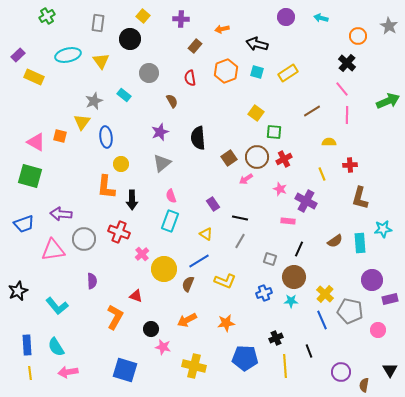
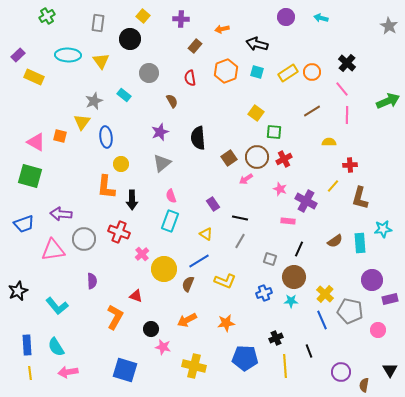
orange circle at (358, 36): moved 46 px left, 36 px down
cyan ellipse at (68, 55): rotated 15 degrees clockwise
yellow line at (322, 174): moved 11 px right, 12 px down; rotated 64 degrees clockwise
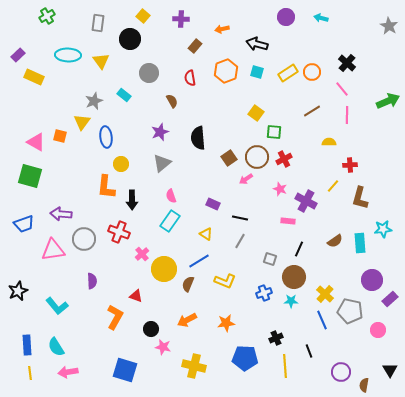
purple rectangle at (213, 204): rotated 32 degrees counterclockwise
cyan rectangle at (170, 221): rotated 15 degrees clockwise
purple rectangle at (390, 299): rotated 28 degrees counterclockwise
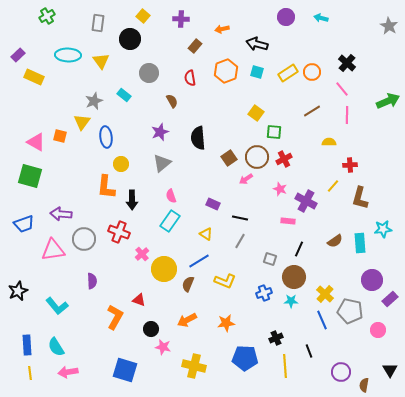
red triangle at (136, 296): moved 3 px right, 4 px down
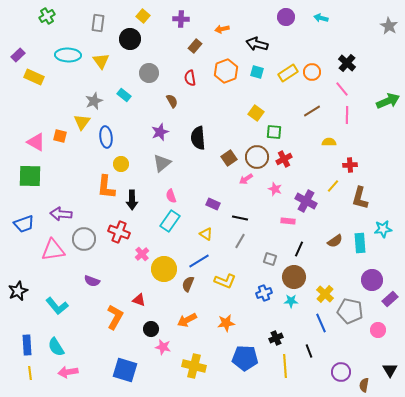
green square at (30, 176): rotated 15 degrees counterclockwise
pink star at (280, 189): moved 5 px left
purple semicircle at (92, 281): rotated 112 degrees clockwise
blue line at (322, 320): moved 1 px left, 3 px down
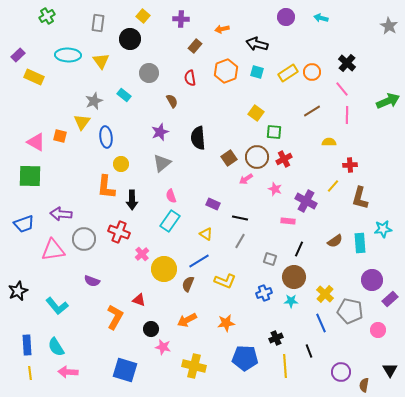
pink arrow at (68, 372): rotated 12 degrees clockwise
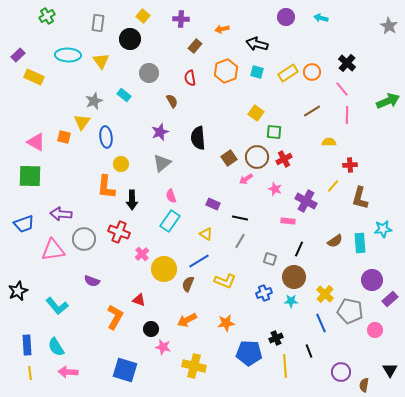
orange square at (60, 136): moved 4 px right, 1 px down
pink circle at (378, 330): moved 3 px left
blue pentagon at (245, 358): moved 4 px right, 5 px up
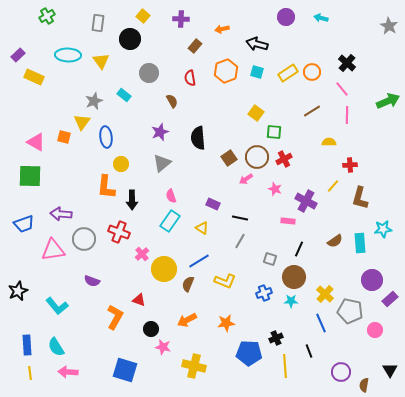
yellow triangle at (206, 234): moved 4 px left, 6 px up
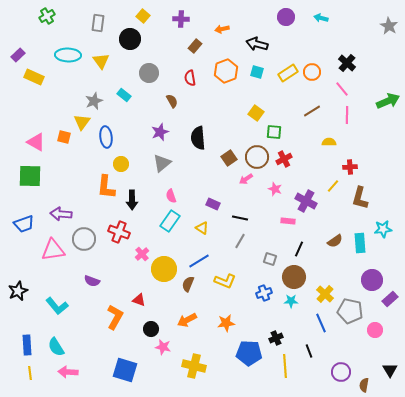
red cross at (350, 165): moved 2 px down
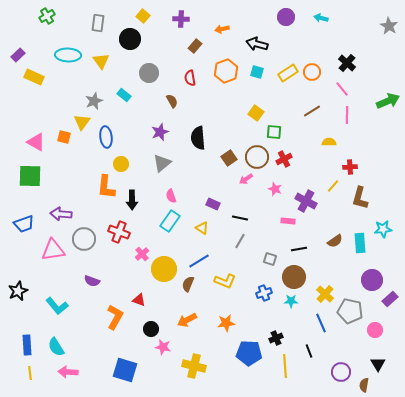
black line at (299, 249): rotated 56 degrees clockwise
black triangle at (390, 370): moved 12 px left, 6 px up
